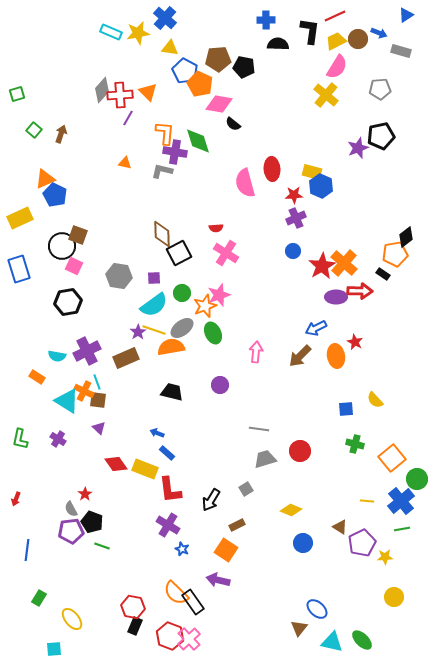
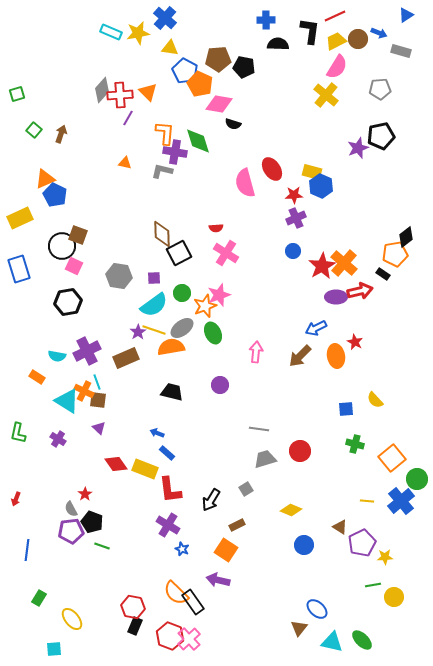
black semicircle at (233, 124): rotated 21 degrees counterclockwise
red ellipse at (272, 169): rotated 30 degrees counterclockwise
red arrow at (360, 291): rotated 15 degrees counterclockwise
green L-shape at (20, 439): moved 2 px left, 6 px up
green line at (402, 529): moved 29 px left, 56 px down
blue circle at (303, 543): moved 1 px right, 2 px down
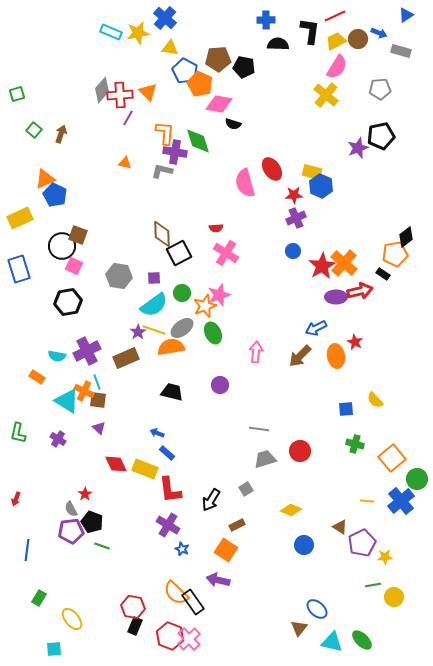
red diamond at (116, 464): rotated 10 degrees clockwise
